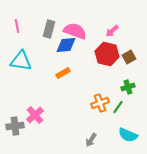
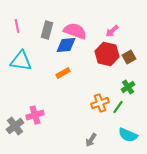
gray rectangle: moved 2 px left, 1 px down
green cross: rotated 16 degrees counterclockwise
pink cross: rotated 24 degrees clockwise
gray cross: rotated 30 degrees counterclockwise
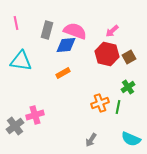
pink line: moved 1 px left, 3 px up
green line: rotated 24 degrees counterclockwise
cyan semicircle: moved 3 px right, 4 px down
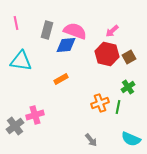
orange rectangle: moved 2 px left, 6 px down
gray arrow: rotated 72 degrees counterclockwise
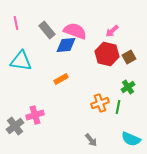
gray rectangle: rotated 54 degrees counterclockwise
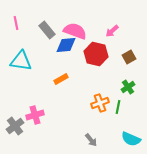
red hexagon: moved 11 px left
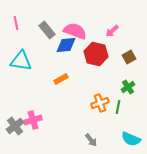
pink cross: moved 2 px left, 5 px down
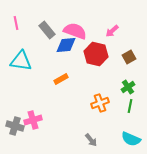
green line: moved 12 px right, 1 px up
gray cross: rotated 36 degrees counterclockwise
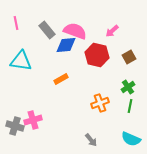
red hexagon: moved 1 px right, 1 px down
